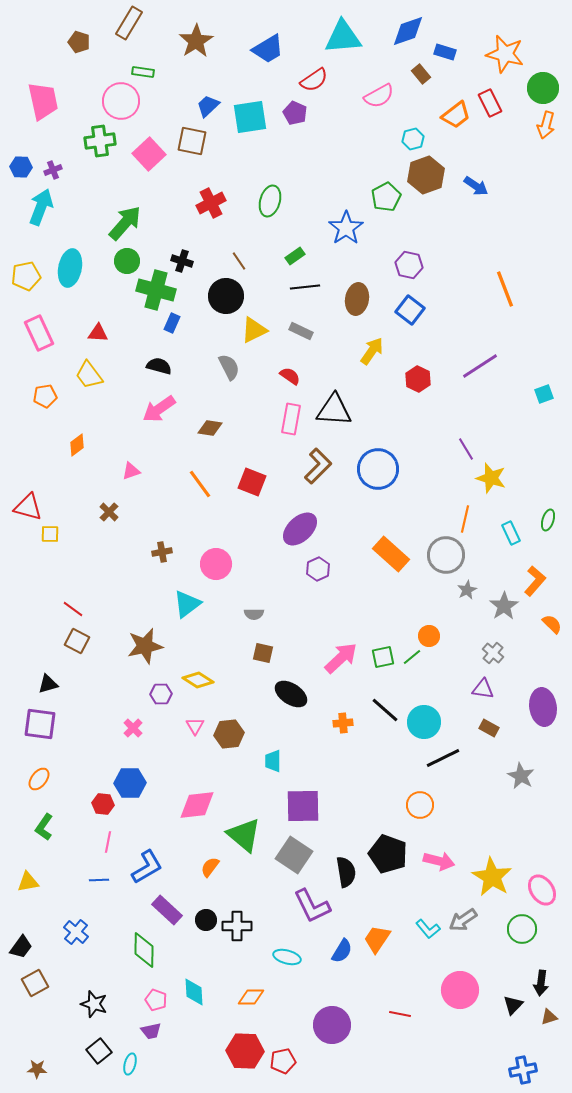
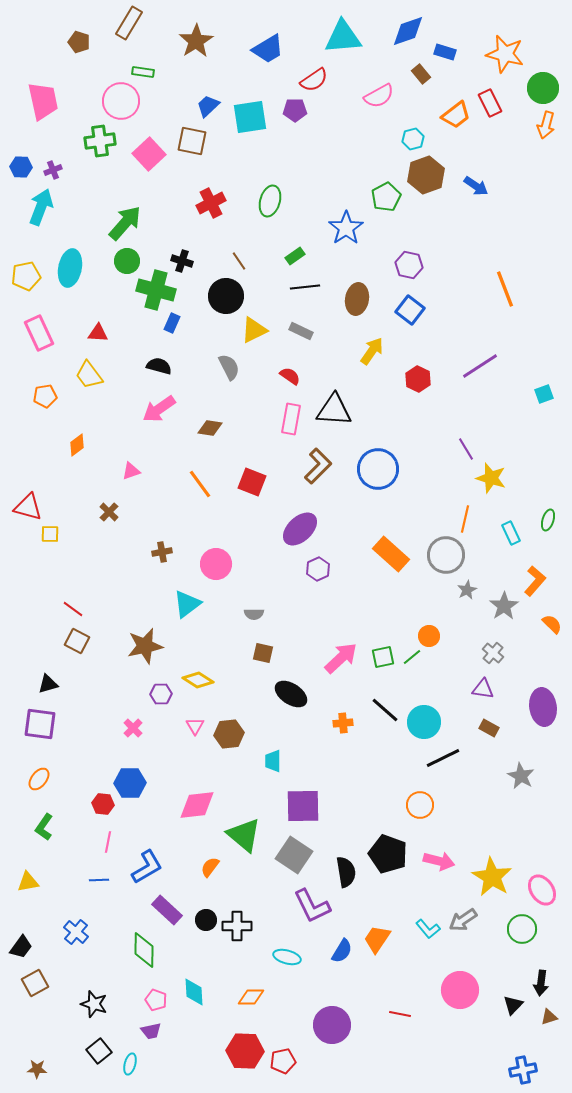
purple pentagon at (295, 113): moved 3 px up; rotated 25 degrees counterclockwise
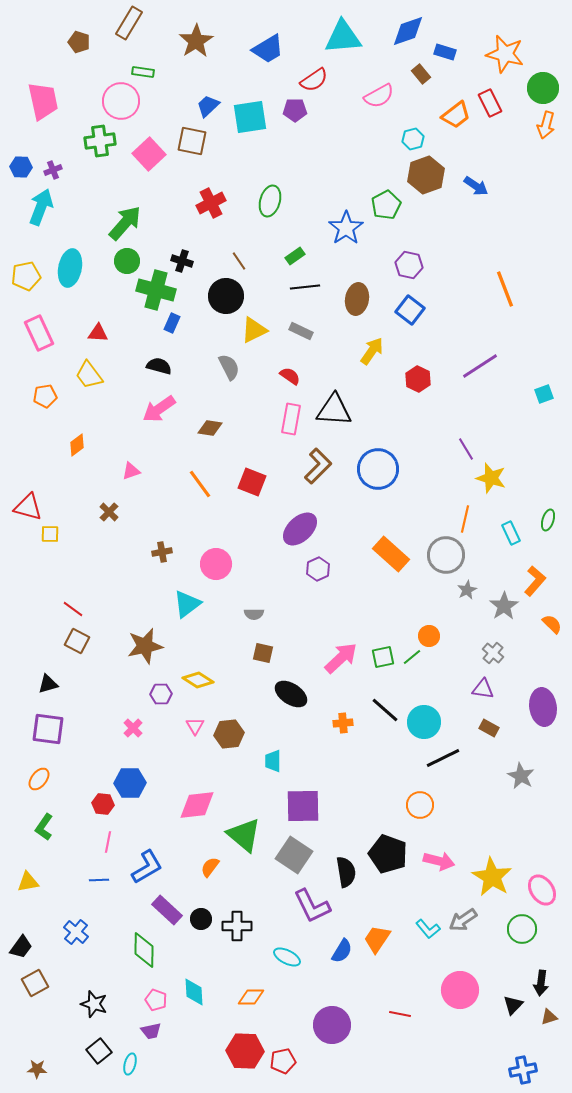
green pentagon at (386, 197): moved 8 px down
purple square at (40, 724): moved 8 px right, 5 px down
black circle at (206, 920): moved 5 px left, 1 px up
cyan ellipse at (287, 957): rotated 12 degrees clockwise
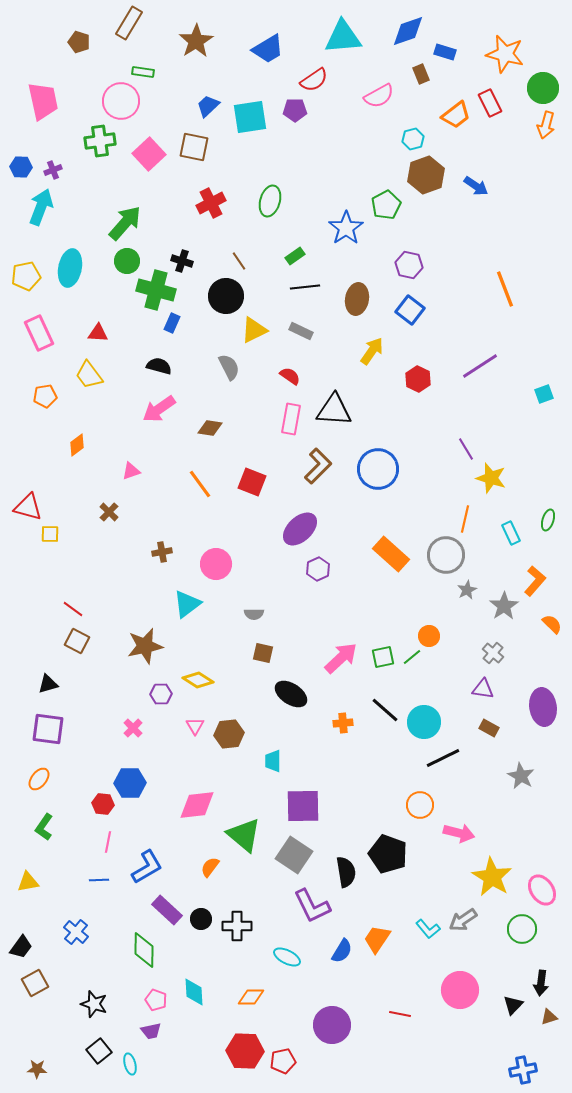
brown rectangle at (421, 74): rotated 18 degrees clockwise
brown square at (192, 141): moved 2 px right, 6 px down
pink arrow at (439, 861): moved 20 px right, 28 px up
cyan ellipse at (130, 1064): rotated 30 degrees counterclockwise
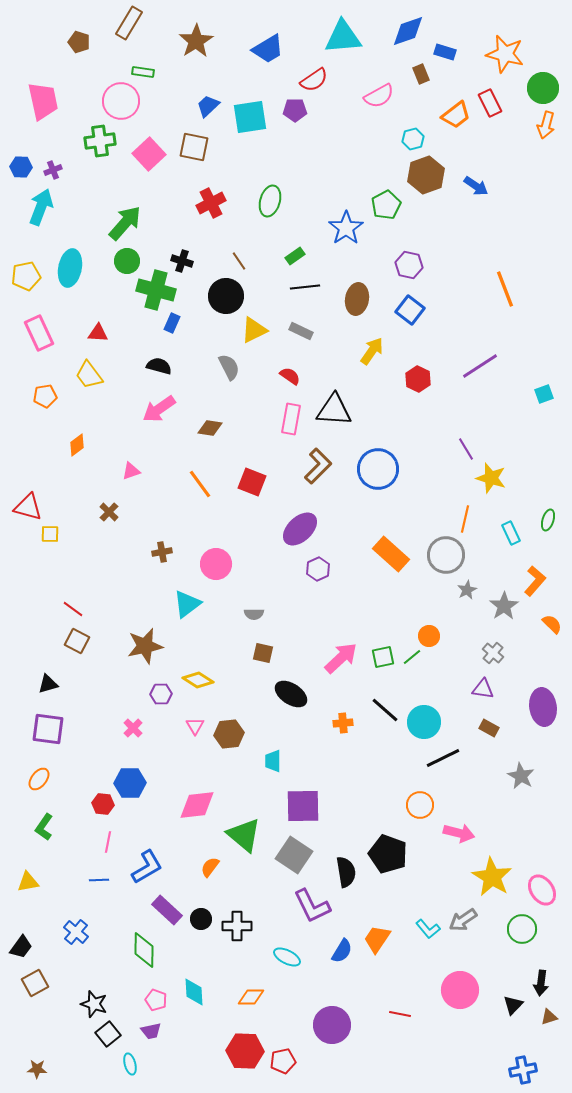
black square at (99, 1051): moved 9 px right, 17 px up
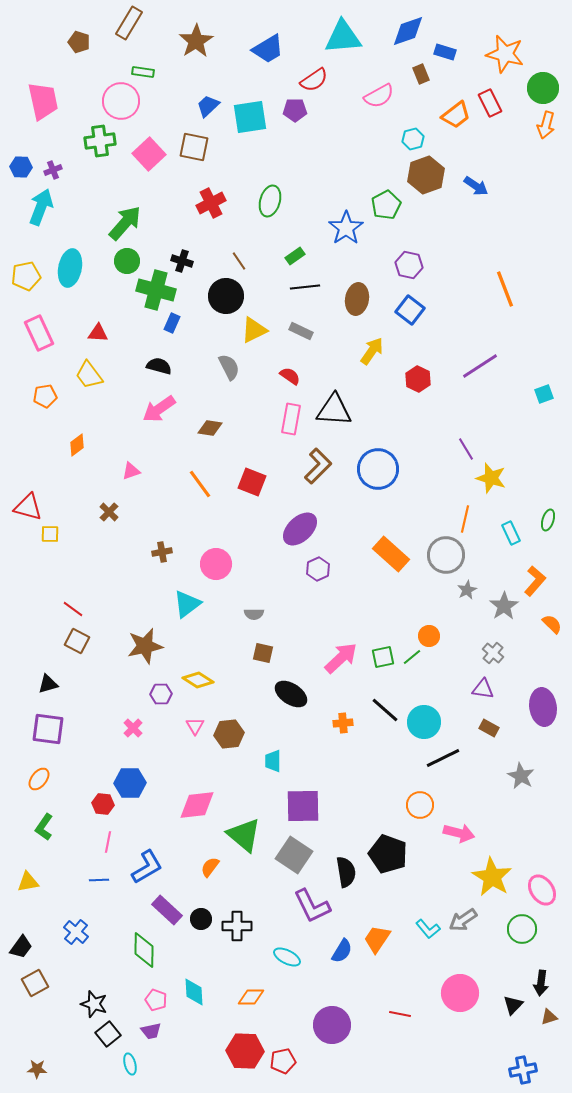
pink circle at (460, 990): moved 3 px down
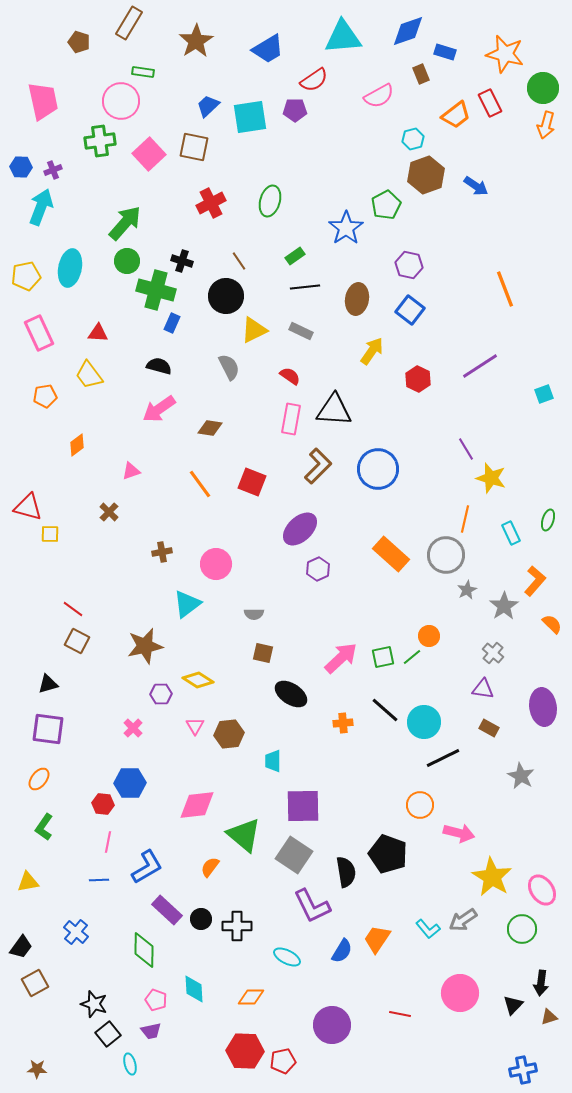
cyan diamond at (194, 992): moved 3 px up
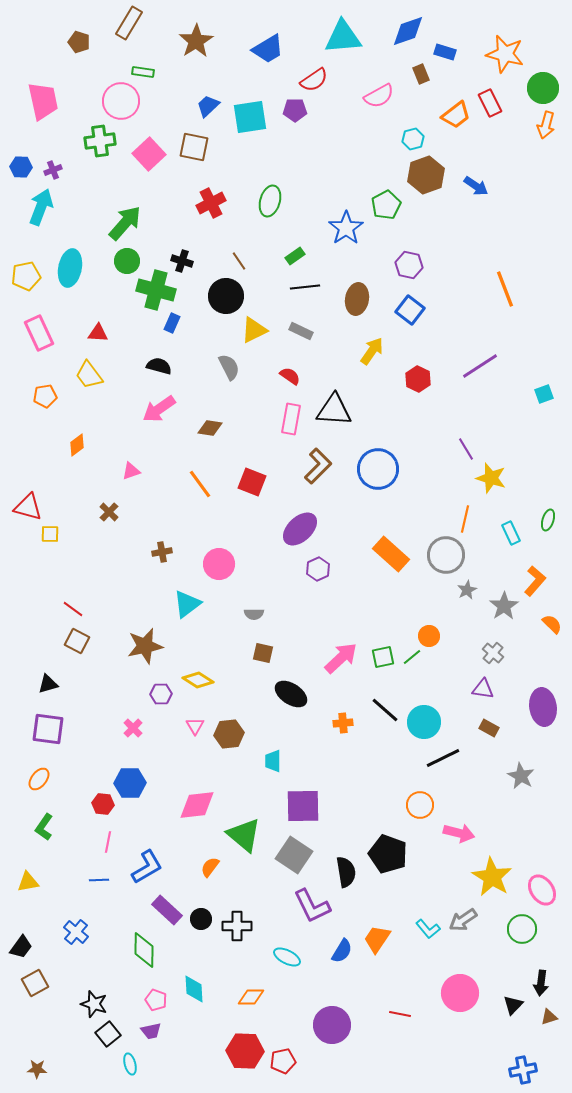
pink circle at (216, 564): moved 3 px right
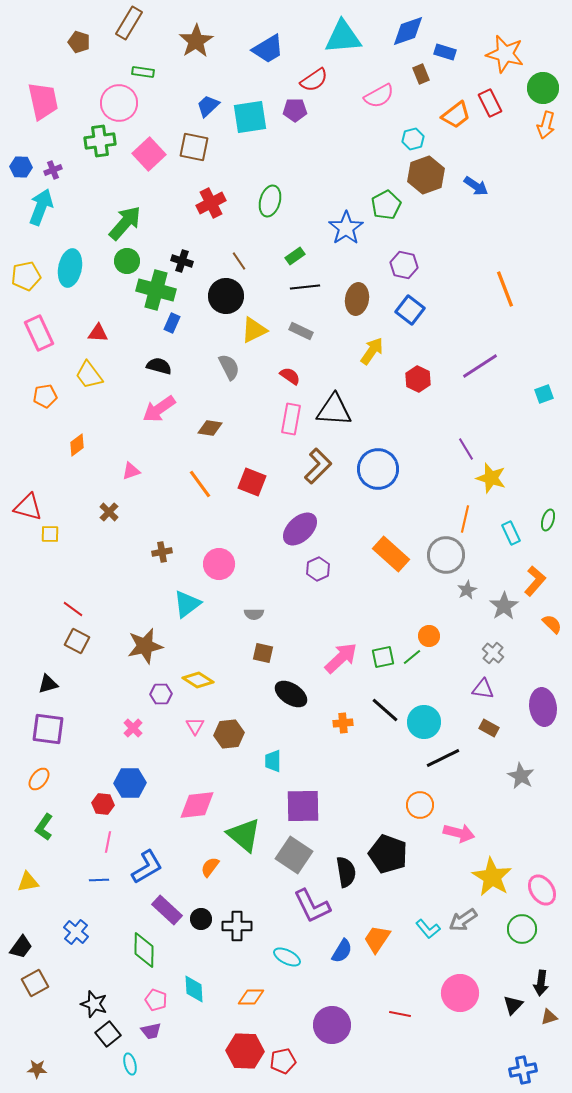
pink circle at (121, 101): moved 2 px left, 2 px down
purple hexagon at (409, 265): moved 5 px left
